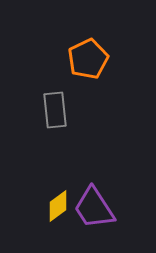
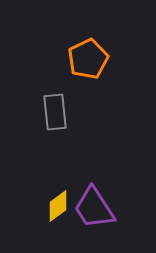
gray rectangle: moved 2 px down
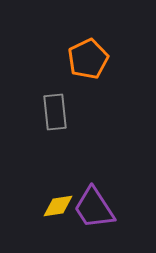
yellow diamond: rotated 28 degrees clockwise
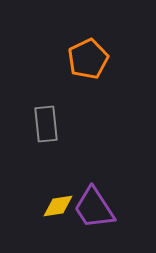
gray rectangle: moved 9 px left, 12 px down
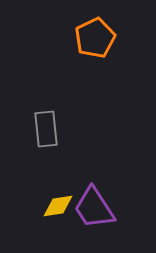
orange pentagon: moved 7 px right, 21 px up
gray rectangle: moved 5 px down
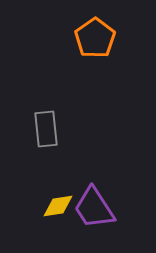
orange pentagon: rotated 9 degrees counterclockwise
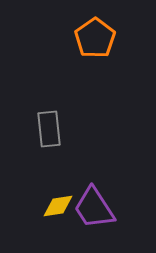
gray rectangle: moved 3 px right
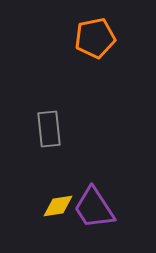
orange pentagon: rotated 24 degrees clockwise
